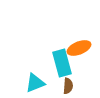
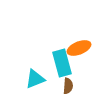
cyan triangle: moved 4 px up
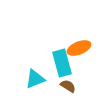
brown semicircle: rotated 63 degrees counterclockwise
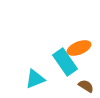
cyan rectangle: moved 3 px right, 1 px up; rotated 20 degrees counterclockwise
brown semicircle: moved 18 px right
